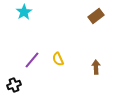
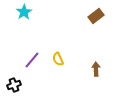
brown arrow: moved 2 px down
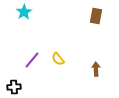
brown rectangle: rotated 42 degrees counterclockwise
yellow semicircle: rotated 16 degrees counterclockwise
black cross: moved 2 px down; rotated 16 degrees clockwise
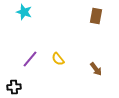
cyan star: rotated 21 degrees counterclockwise
purple line: moved 2 px left, 1 px up
brown arrow: rotated 144 degrees clockwise
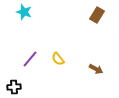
brown rectangle: moved 1 px right, 1 px up; rotated 21 degrees clockwise
brown arrow: rotated 24 degrees counterclockwise
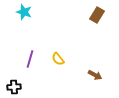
purple line: rotated 24 degrees counterclockwise
brown arrow: moved 1 px left, 6 px down
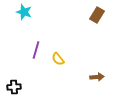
purple line: moved 6 px right, 9 px up
brown arrow: moved 2 px right, 2 px down; rotated 32 degrees counterclockwise
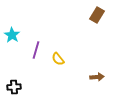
cyan star: moved 12 px left, 23 px down; rotated 14 degrees clockwise
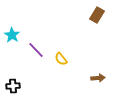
purple line: rotated 60 degrees counterclockwise
yellow semicircle: moved 3 px right
brown arrow: moved 1 px right, 1 px down
black cross: moved 1 px left, 1 px up
